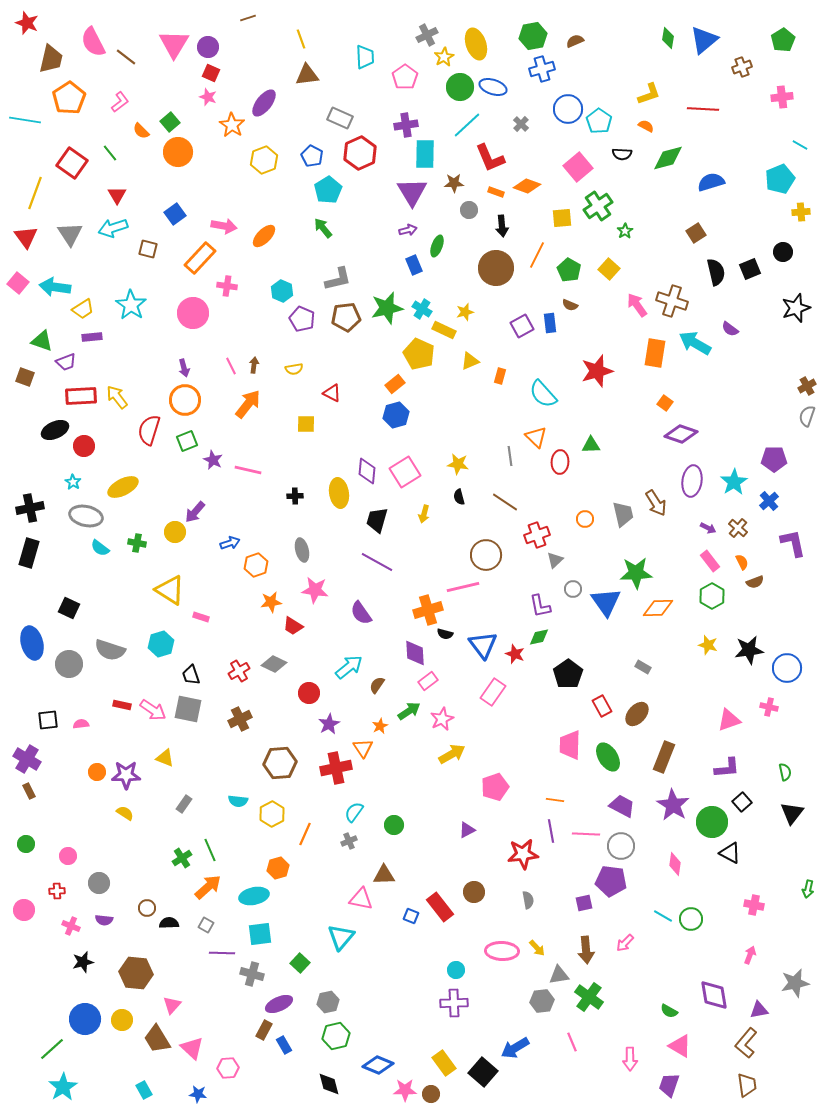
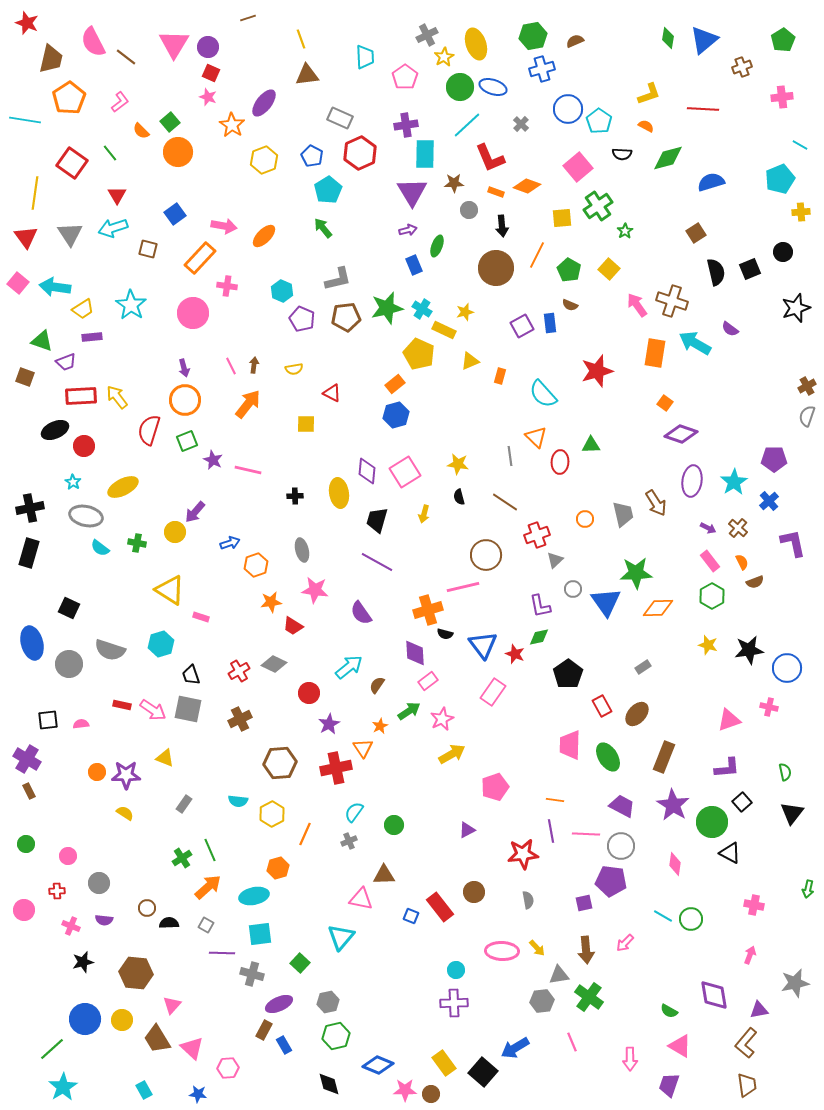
yellow line at (35, 193): rotated 12 degrees counterclockwise
gray rectangle at (643, 667): rotated 63 degrees counterclockwise
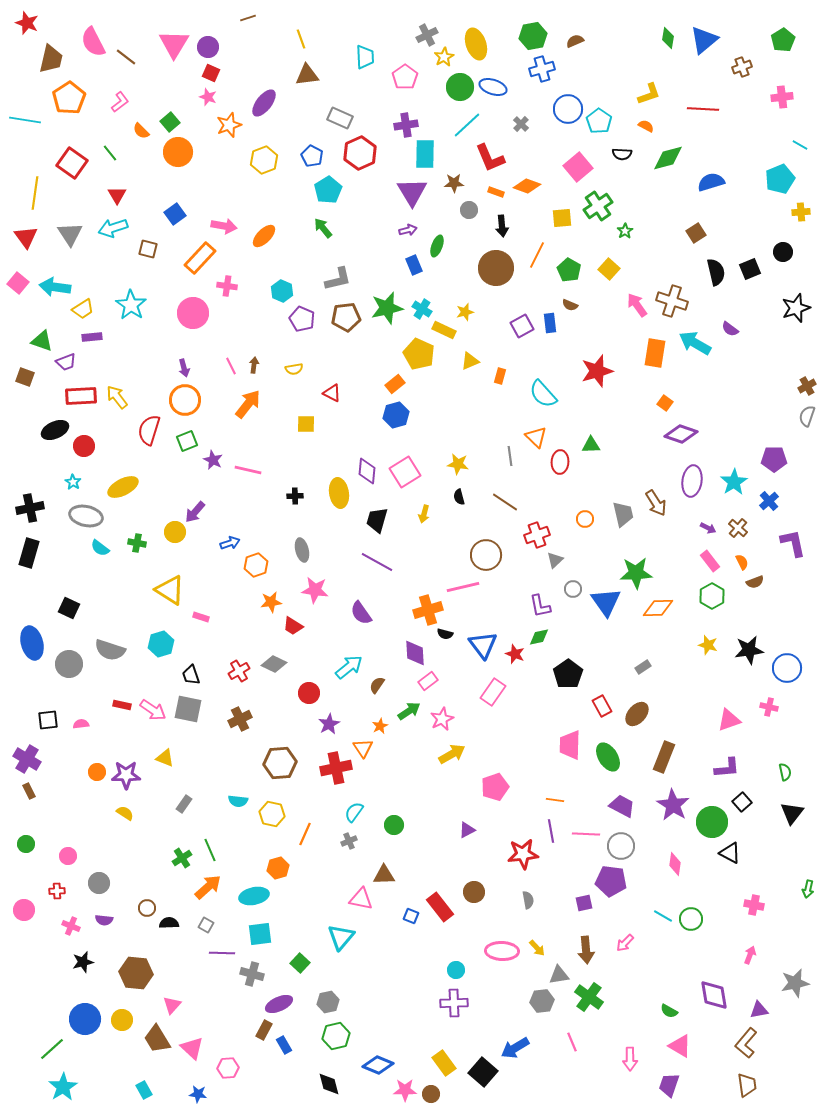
orange star at (232, 125): moved 3 px left; rotated 20 degrees clockwise
yellow hexagon at (272, 814): rotated 20 degrees counterclockwise
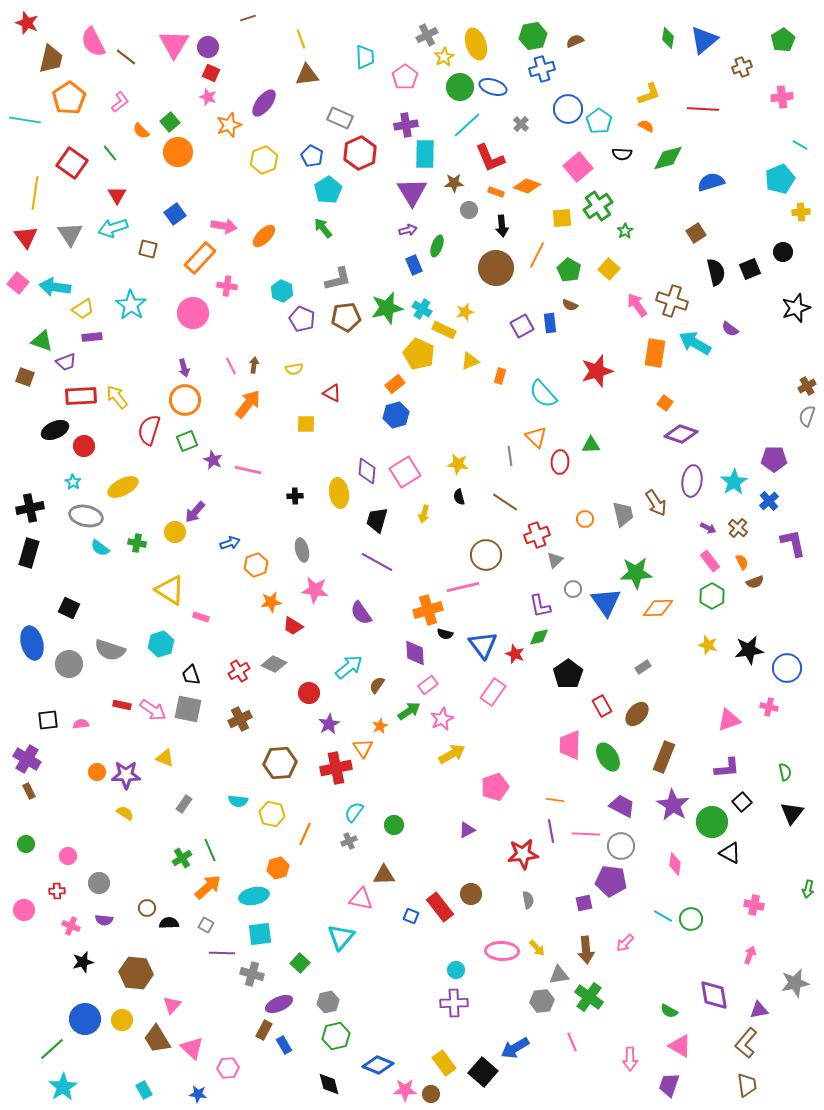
pink rectangle at (428, 681): moved 4 px down
brown circle at (474, 892): moved 3 px left, 2 px down
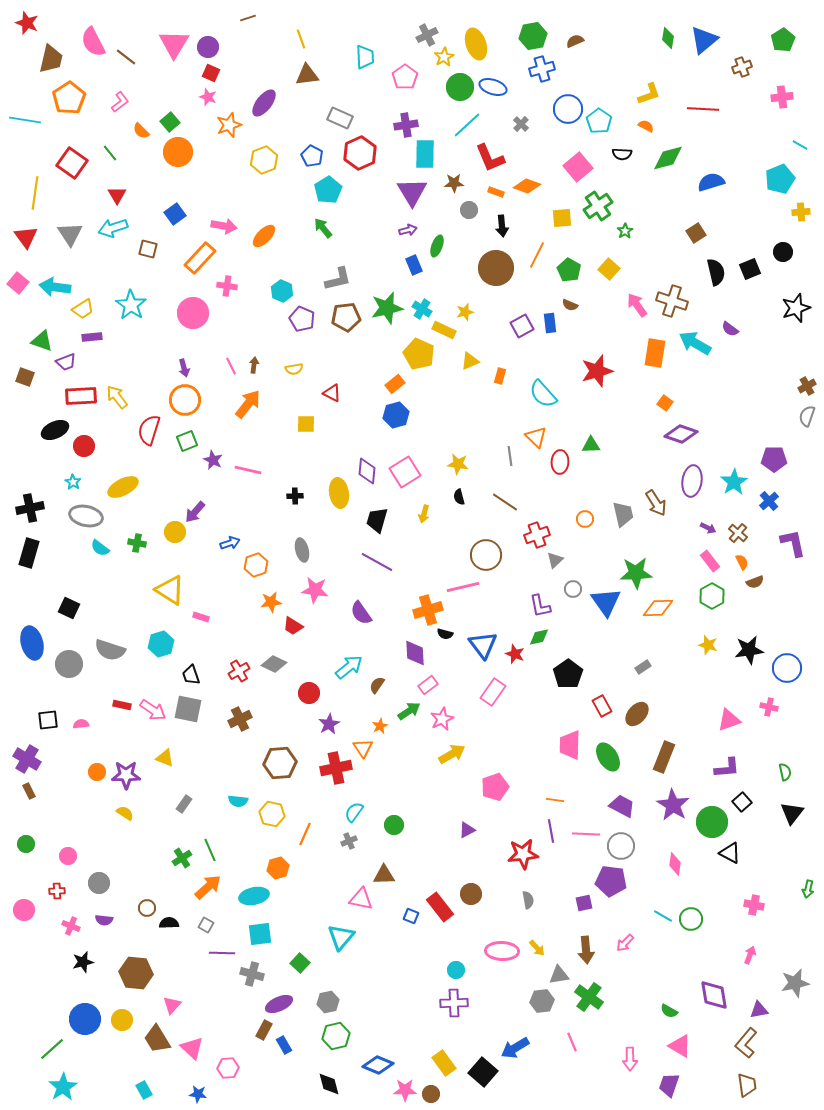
brown cross at (738, 528): moved 5 px down
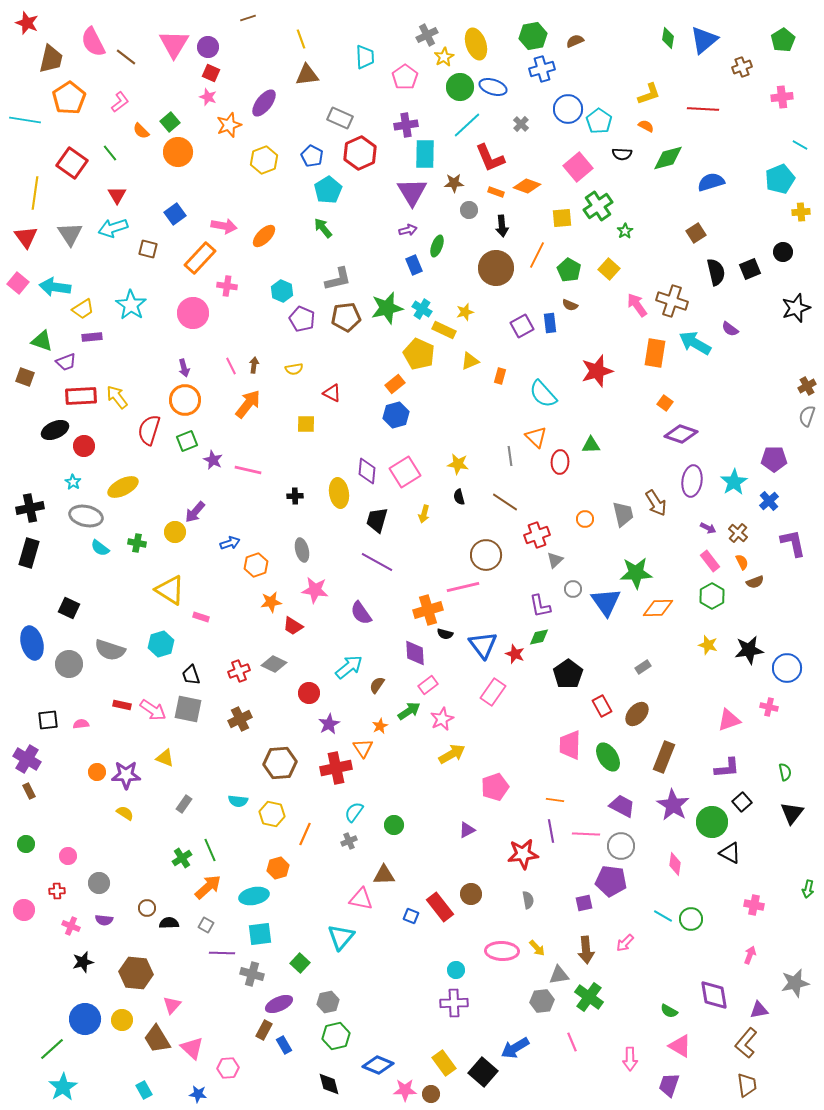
red cross at (239, 671): rotated 10 degrees clockwise
